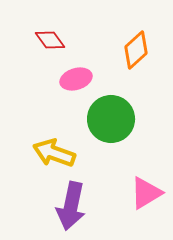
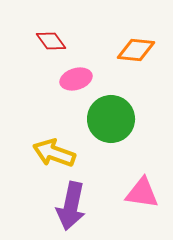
red diamond: moved 1 px right, 1 px down
orange diamond: rotated 48 degrees clockwise
pink triangle: moved 4 px left; rotated 39 degrees clockwise
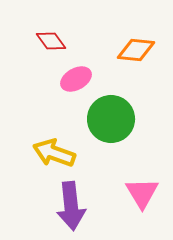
pink ellipse: rotated 12 degrees counterclockwise
pink triangle: rotated 51 degrees clockwise
purple arrow: rotated 18 degrees counterclockwise
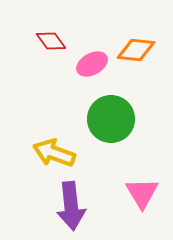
pink ellipse: moved 16 px right, 15 px up
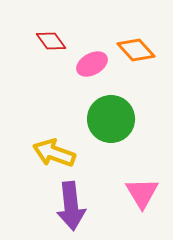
orange diamond: rotated 42 degrees clockwise
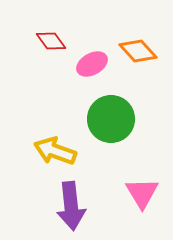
orange diamond: moved 2 px right, 1 px down
yellow arrow: moved 1 px right, 2 px up
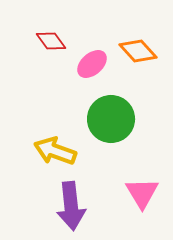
pink ellipse: rotated 12 degrees counterclockwise
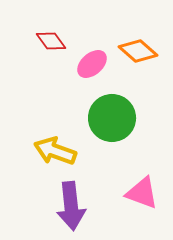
orange diamond: rotated 6 degrees counterclockwise
green circle: moved 1 px right, 1 px up
pink triangle: rotated 39 degrees counterclockwise
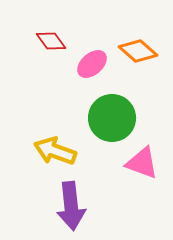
pink triangle: moved 30 px up
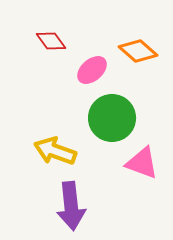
pink ellipse: moved 6 px down
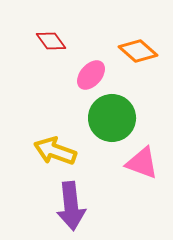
pink ellipse: moved 1 px left, 5 px down; rotated 8 degrees counterclockwise
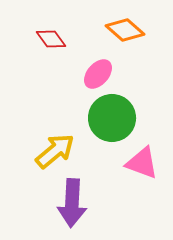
red diamond: moved 2 px up
orange diamond: moved 13 px left, 21 px up
pink ellipse: moved 7 px right, 1 px up
yellow arrow: rotated 120 degrees clockwise
purple arrow: moved 1 px right, 3 px up; rotated 9 degrees clockwise
